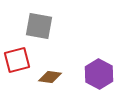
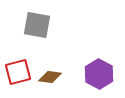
gray square: moved 2 px left, 1 px up
red square: moved 1 px right, 12 px down
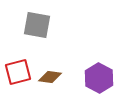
purple hexagon: moved 4 px down
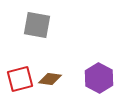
red square: moved 2 px right, 7 px down
brown diamond: moved 2 px down
